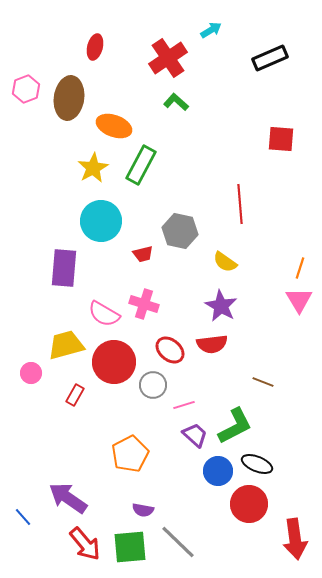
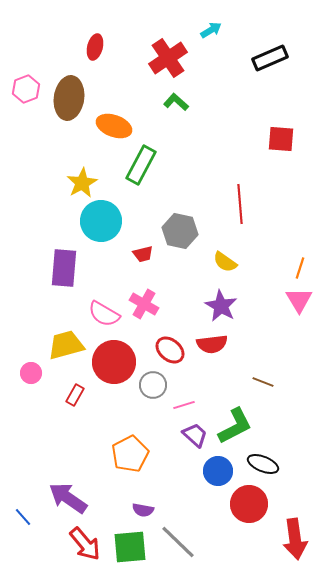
yellow star at (93, 168): moved 11 px left, 15 px down
pink cross at (144, 304): rotated 12 degrees clockwise
black ellipse at (257, 464): moved 6 px right
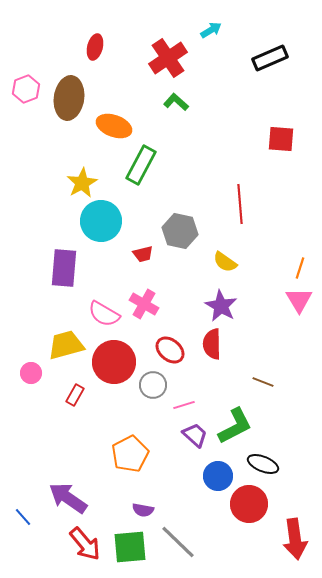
red semicircle at (212, 344): rotated 96 degrees clockwise
blue circle at (218, 471): moved 5 px down
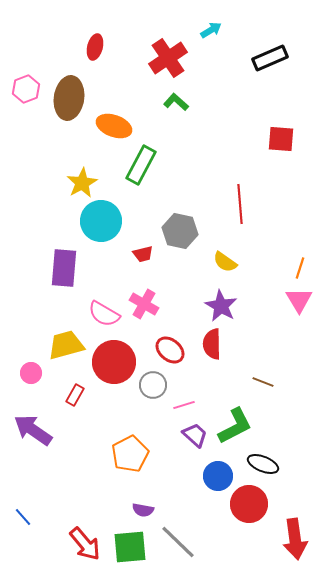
purple arrow at (68, 498): moved 35 px left, 68 px up
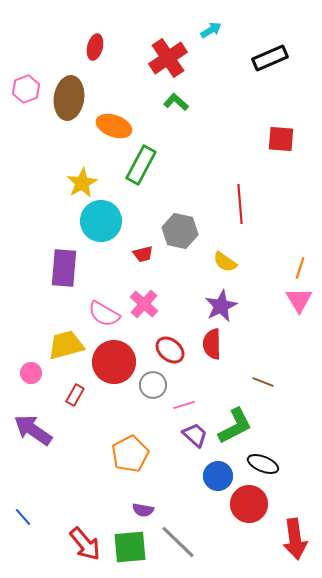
pink cross at (144, 304): rotated 12 degrees clockwise
purple star at (221, 306): rotated 16 degrees clockwise
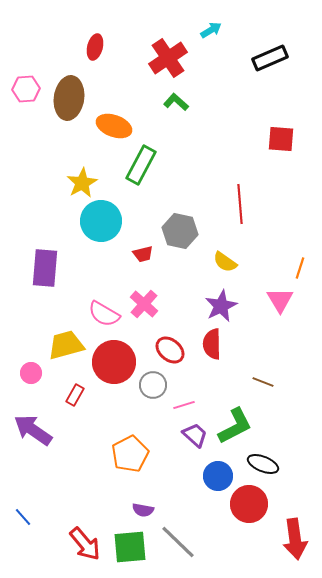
pink hexagon at (26, 89): rotated 16 degrees clockwise
purple rectangle at (64, 268): moved 19 px left
pink triangle at (299, 300): moved 19 px left
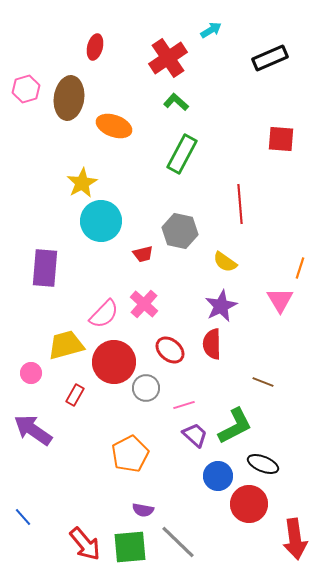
pink hexagon at (26, 89): rotated 12 degrees counterclockwise
green rectangle at (141, 165): moved 41 px right, 11 px up
pink semicircle at (104, 314): rotated 76 degrees counterclockwise
gray circle at (153, 385): moved 7 px left, 3 px down
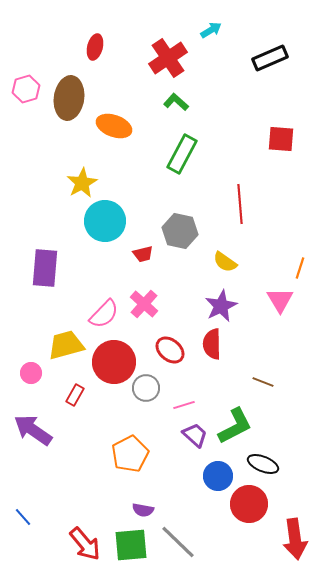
cyan circle at (101, 221): moved 4 px right
green square at (130, 547): moved 1 px right, 2 px up
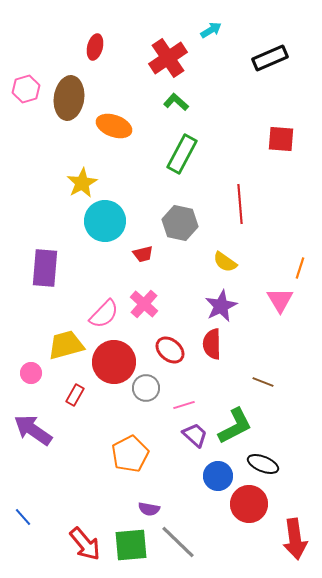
gray hexagon at (180, 231): moved 8 px up
purple semicircle at (143, 510): moved 6 px right, 1 px up
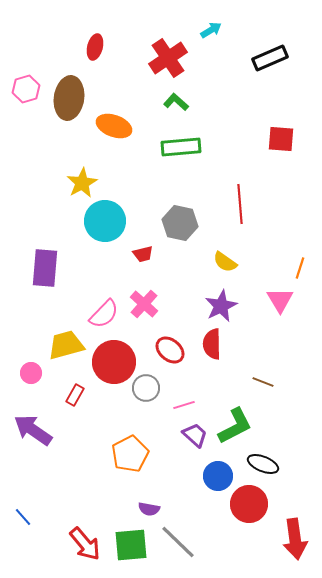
green rectangle at (182, 154): moved 1 px left, 7 px up; rotated 57 degrees clockwise
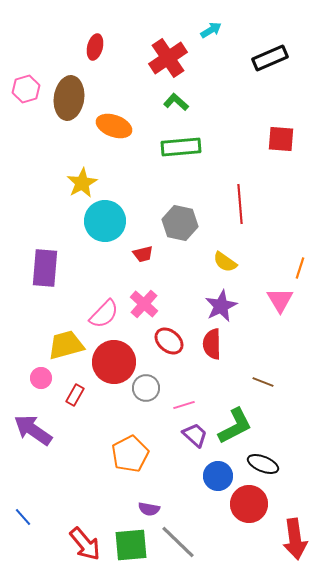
red ellipse at (170, 350): moved 1 px left, 9 px up
pink circle at (31, 373): moved 10 px right, 5 px down
